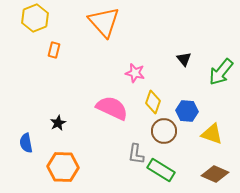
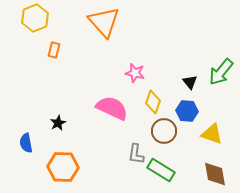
black triangle: moved 6 px right, 23 px down
brown diamond: rotated 56 degrees clockwise
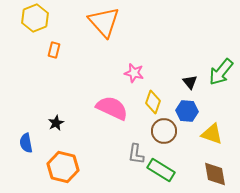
pink star: moved 1 px left
black star: moved 2 px left
orange hexagon: rotated 12 degrees clockwise
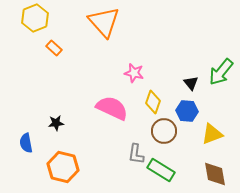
orange rectangle: moved 2 px up; rotated 63 degrees counterclockwise
black triangle: moved 1 px right, 1 px down
black star: rotated 21 degrees clockwise
yellow triangle: rotated 40 degrees counterclockwise
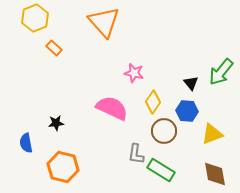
yellow diamond: rotated 15 degrees clockwise
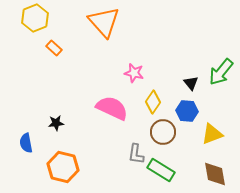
brown circle: moved 1 px left, 1 px down
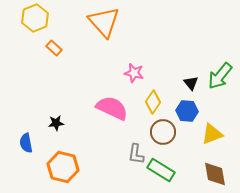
green arrow: moved 1 px left, 4 px down
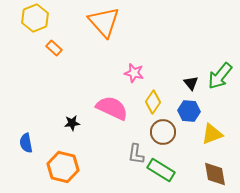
blue hexagon: moved 2 px right
black star: moved 16 px right
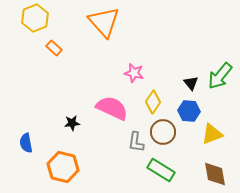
gray L-shape: moved 12 px up
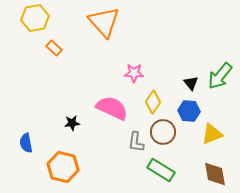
yellow hexagon: rotated 12 degrees clockwise
pink star: rotated 12 degrees counterclockwise
